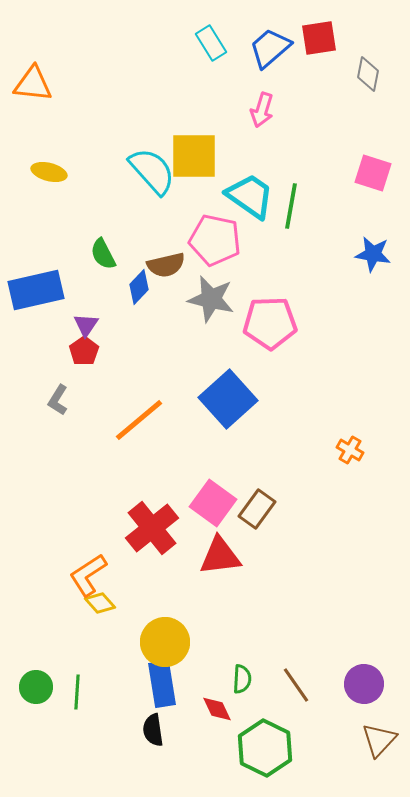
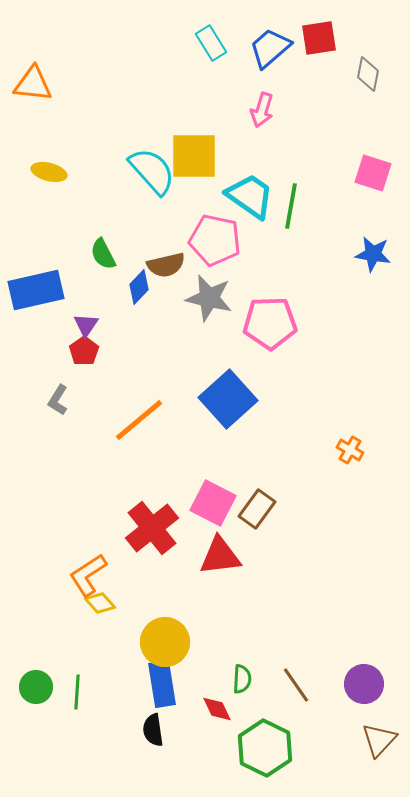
gray star at (211, 299): moved 2 px left, 1 px up
pink square at (213, 503): rotated 9 degrees counterclockwise
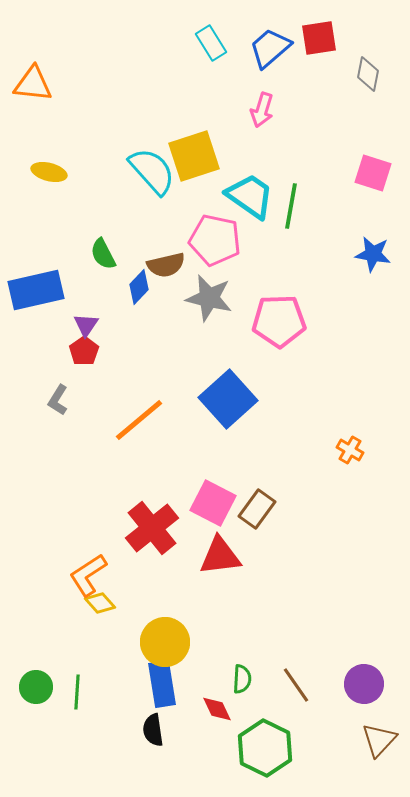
yellow square at (194, 156): rotated 18 degrees counterclockwise
pink pentagon at (270, 323): moved 9 px right, 2 px up
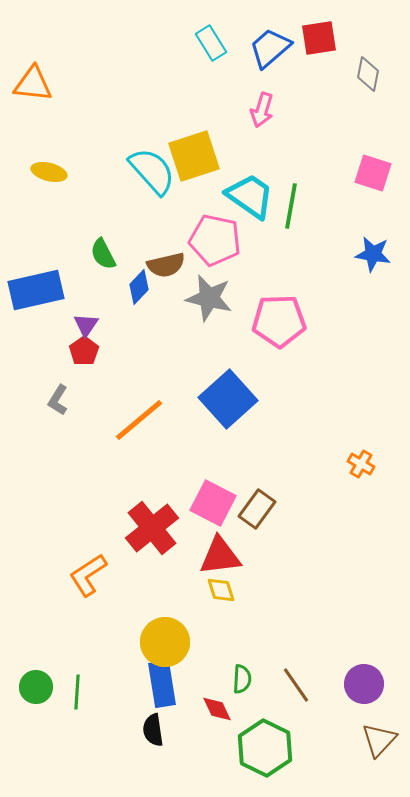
orange cross at (350, 450): moved 11 px right, 14 px down
yellow diamond at (100, 603): moved 121 px right, 13 px up; rotated 24 degrees clockwise
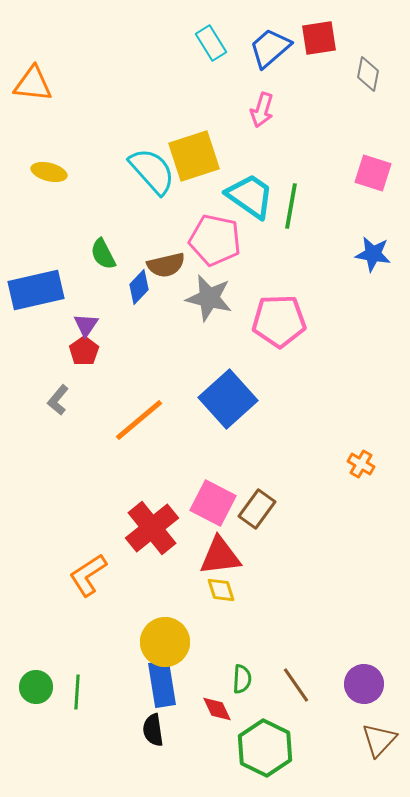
gray L-shape at (58, 400): rotated 8 degrees clockwise
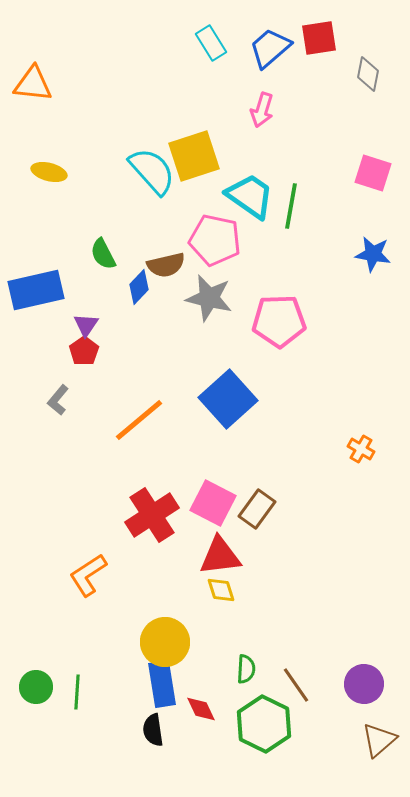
orange cross at (361, 464): moved 15 px up
red cross at (152, 528): moved 13 px up; rotated 6 degrees clockwise
green semicircle at (242, 679): moved 4 px right, 10 px up
red diamond at (217, 709): moved 16 px left
brown triangle at (379, 740): rotated 6 degrees clockwise
green hexagon at (265, 748): moved 1 px left, 24 px up
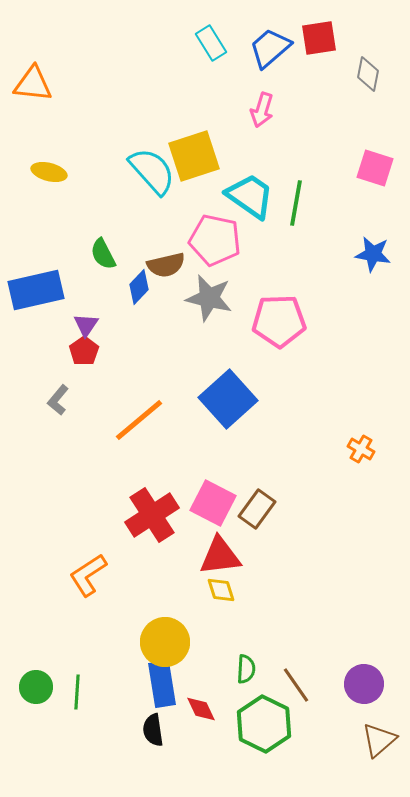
pink square at (373, 173): moved 2 px right, 5 px up
green line at (291, 206): moved 5 px right, 3 px up
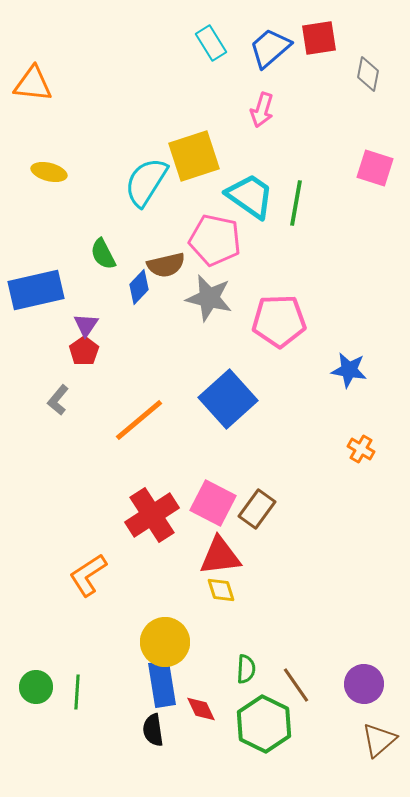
cyan semicircle at (152, 171): moved 6 px left, 11 px down; rotated 106 degrees counterclockwise
blue star at (373, 254): moved 24 px left, 116 px down
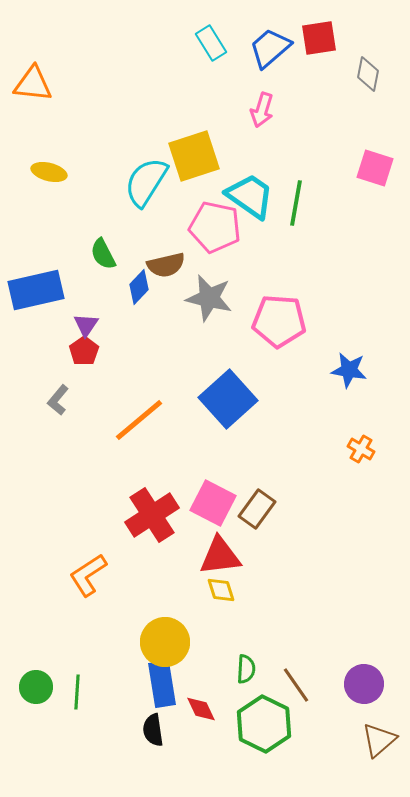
pink pentagon at (215, 240): moved 13 px up
pink pentagon at (279, 321): rotated 6 degrees clockwise
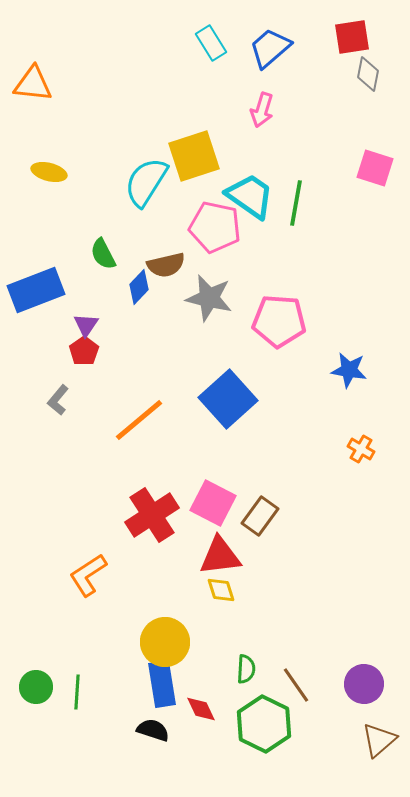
red square at (319, 38): moved 33 px right, 1 px up
blue rectangle at (36, 290): rotated 8 degrees counterclockwise
brown rectangle at (257, 509): moved 3 px right, 7 px down
black semicircle at (153, 730): rotated 116 degrees clockwise
